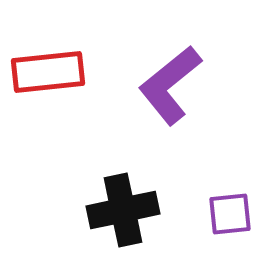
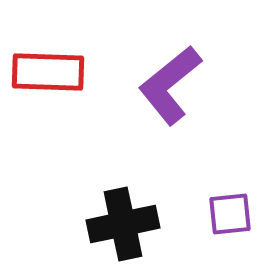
red rectangle: rotated 8 degrees clockwise
black cross: moved 14 px down
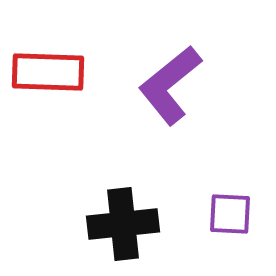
purple square: rotated 9 degrees clockwise
black cross: rotated 6 degrees clockwise
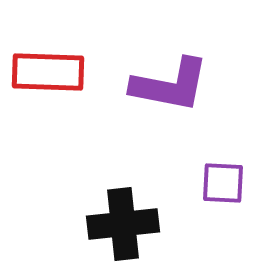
purple L-shape: rotated 130 degrees counterclockwise
purple square: moved 7 px left, 31 px up
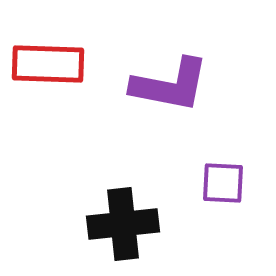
red rectangle: moved 8 px up
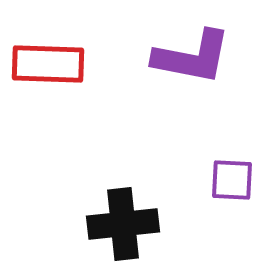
purple L-shape: moved 22 px right, 28 px up
purple square: moved 9 px right, 3 px up
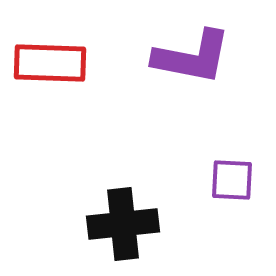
red rectangle: moved 2 px right, 1 px up
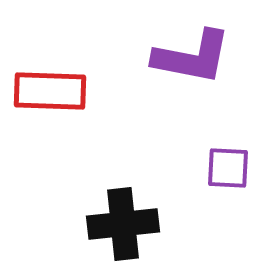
red rectangle: moved 28 px down
purple square: moved 4 px left, 12 px up
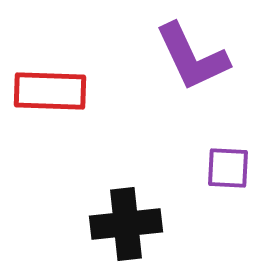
purple L-shape: rotated 54 degrees clockwise
black cross: moved 3 px right
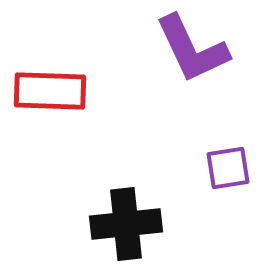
purple L-shape: moved 8 px up
purple square: rotated 12 degrees counterclockwise
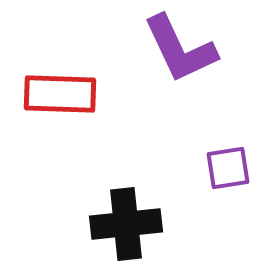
purple L-shape: moved 12 px left
red rectangle: moved 10 px right, 3 px down
